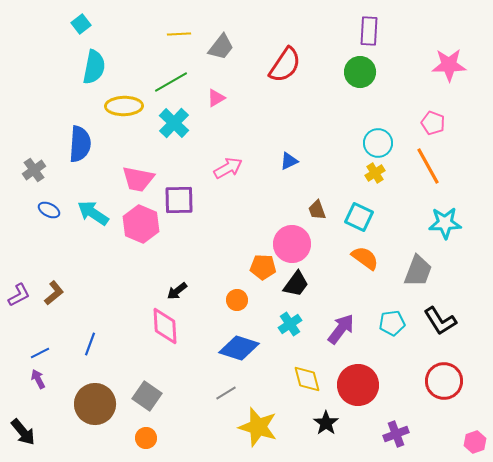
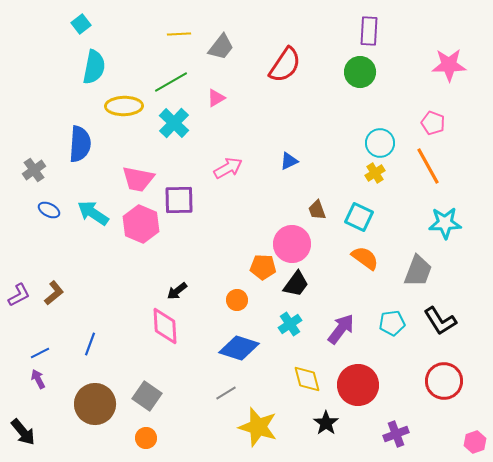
cyan circle at (378, 143): moved 2 px right
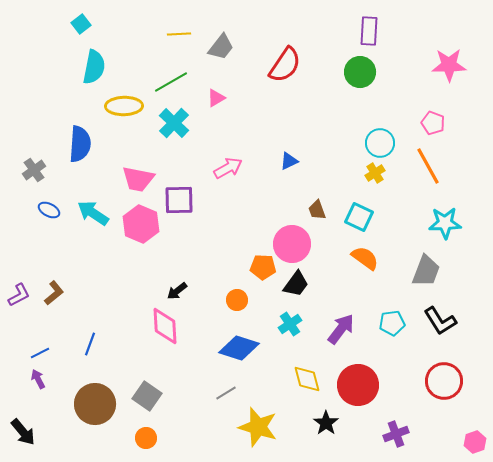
gray trapezoid at (418, 271): moved 8 px right
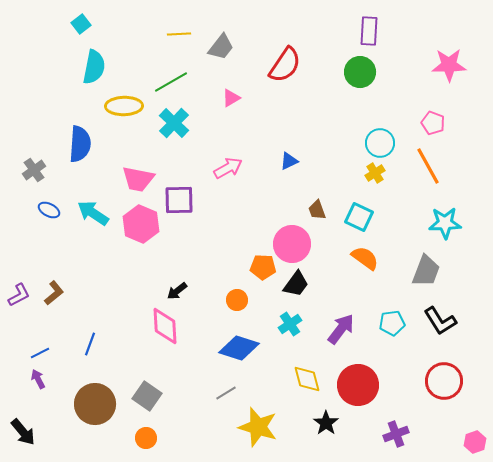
pink triangle at (216, 98): moved 15 px right
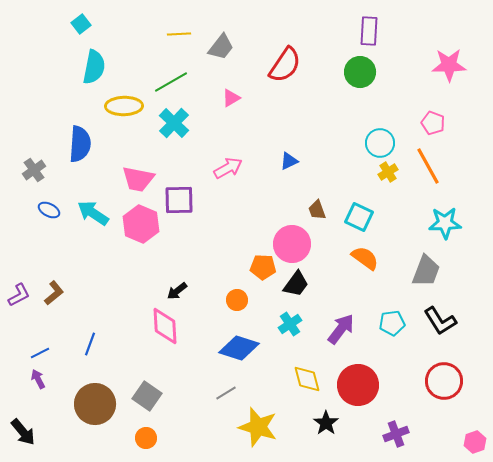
yellow cross at (375, 173): moved 13 px right, 1 px up
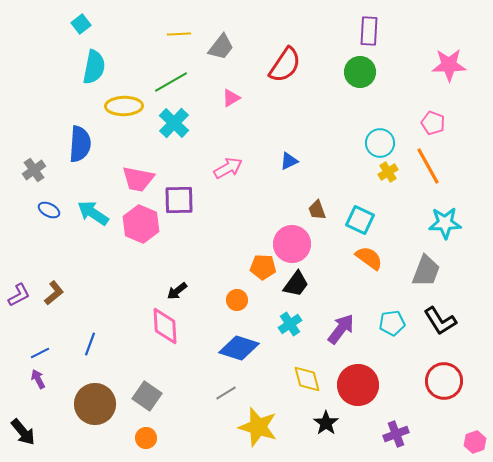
cyan square at (359, 217): moved 1 px right, 3 px down
orange semicircle at (365, 258): moved 4 px right
